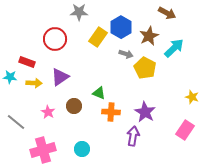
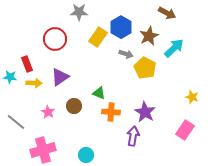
red rectangle: moved 2 px down; rotated 49 degrees clockwise
cyan circle: moved 4 px right, 6 px down
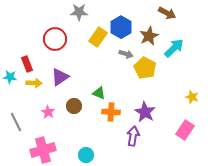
gray line: rotated 24 degrees clockwise
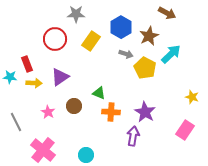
gray star: moved 3 px left, 2 px down
yellow rectangle: moved 7 px left, 4 px down
cyan arrow: moved 3 px left, 6 px down
pink cross: rotated 35 degrees counterclockwise
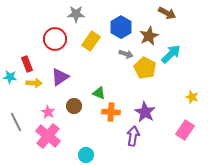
pink cross: moved 5 px right, 14 px up
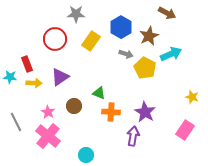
cyan arrow: rotated 20 degrees clockwise
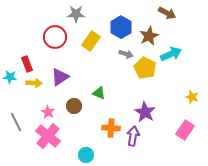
red circle: moved 2 px up
orange cross: moved 16 px down
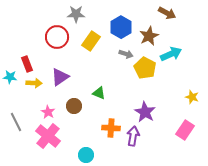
red circle: moved 2 px right
